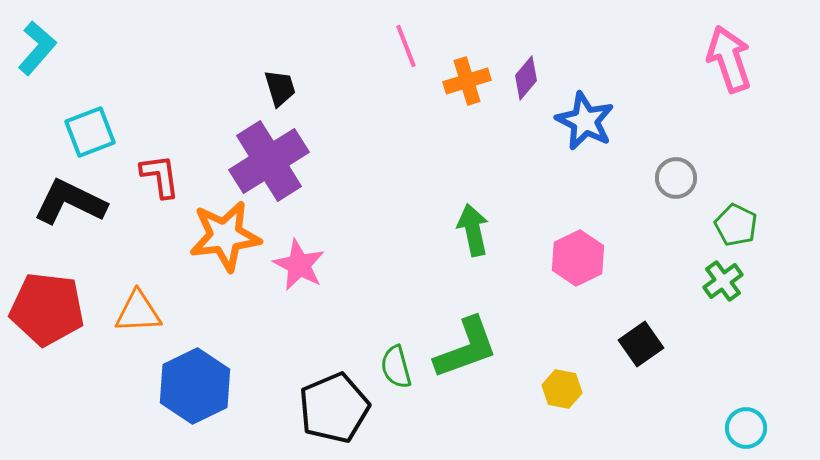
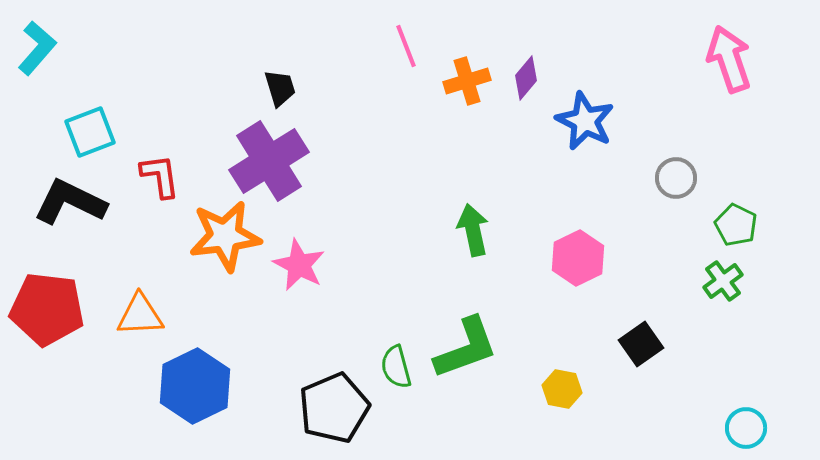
orange triangle: moved 2 px right, 3 px down
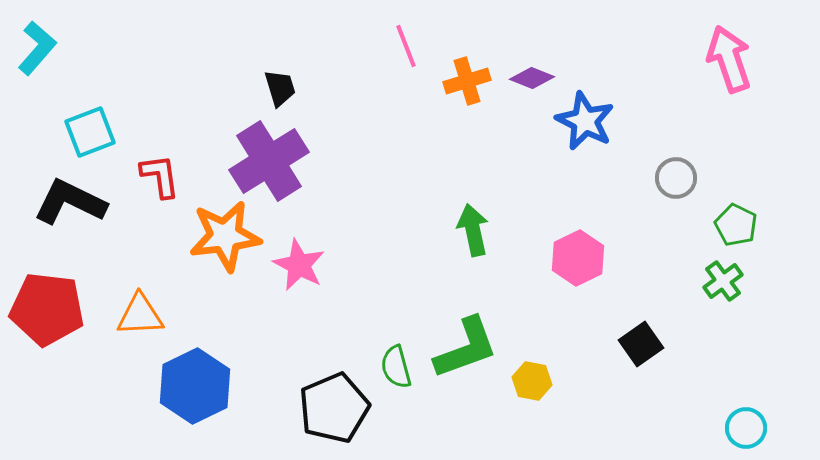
purple diamond: moved 6 px right; rotated 72 degrees clockwise
yellow hexagon: moved 30 px left, 8 px up
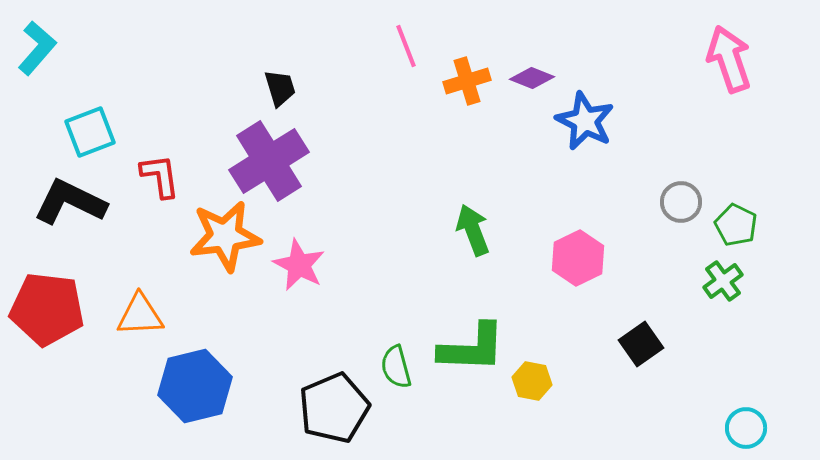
gray circle: moved 5 px right, 24 px down
green arrow: rotated 9 degrees counterclockwise
green L-shape: moved 6 px right; rotated 22 degrees clockwise
blue hexagon: rotated 12 degrees clockwise
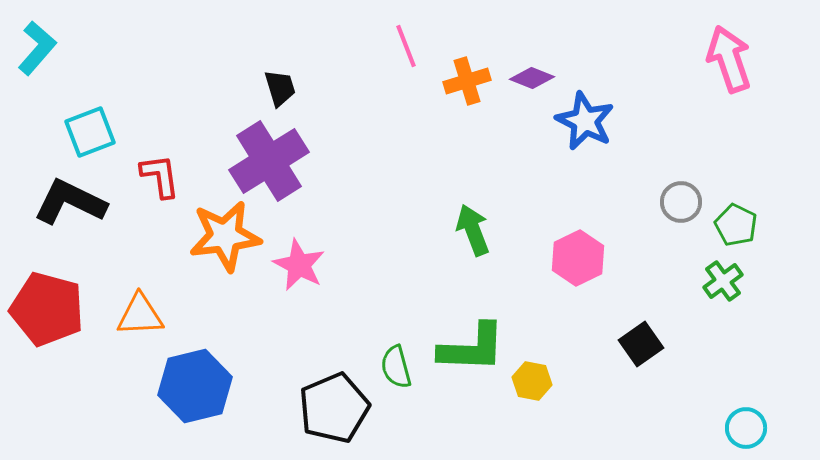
red pentagon: rotated 8 degrees clockwise
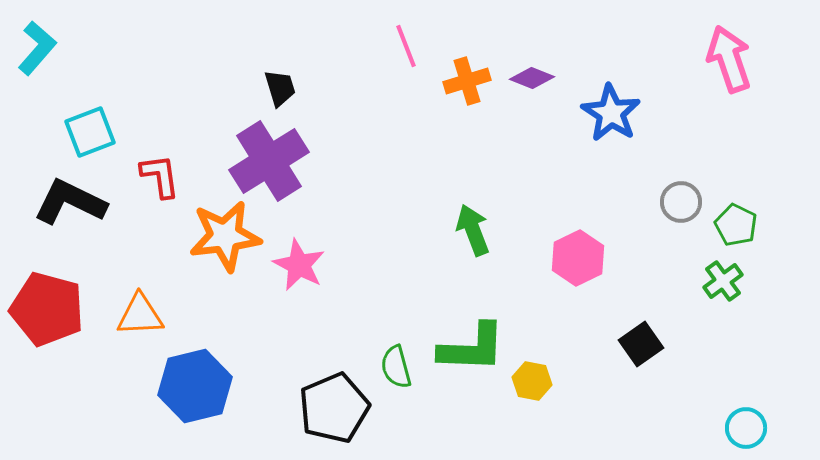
blue star: moved 26 px right, 8 px up; rotated 6 degrees clockwise
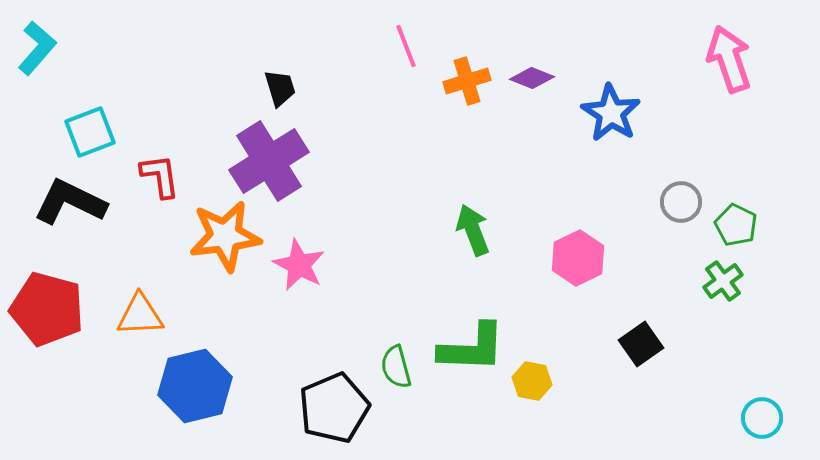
cyan circle: moved 16 px right, 10 px up
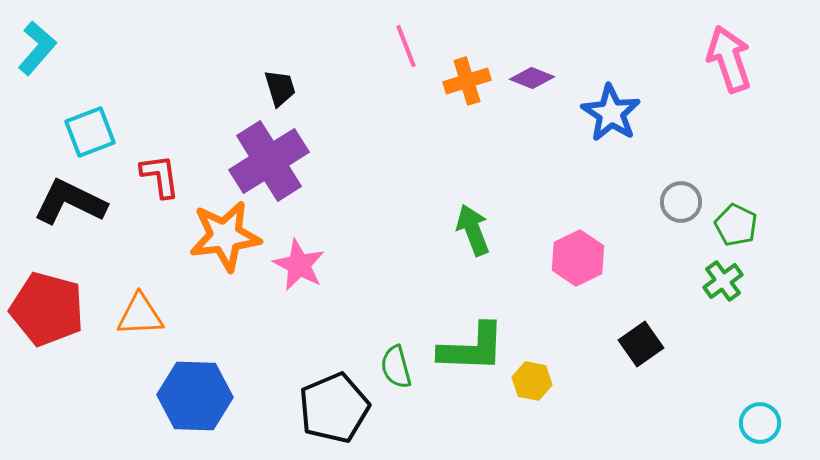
blue hexagon: moved 10 px down; rotated 16 degrees clockwise
cyan circle: moved 2 px left, 5 px down
